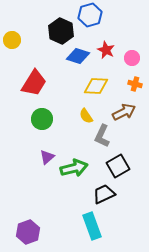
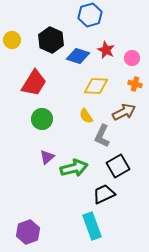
black hexagon: moved 10 px left, 9 px down
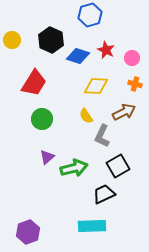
cyan rectangle: rotated 72 degrees counterclockwise
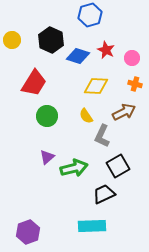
green circle: moved 5 px right, 3 px up
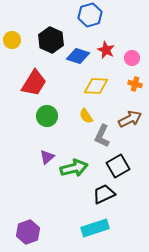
brown arrow: moved 6 px right, 7 px down
cyan rectangle: moved 3 px right, 2 px down; rotated 16 degrees counterclockwise
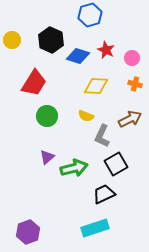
yellow semicircle: rotated 35 degrees counterclockwise
black square: moved 2 px left, 2 px up
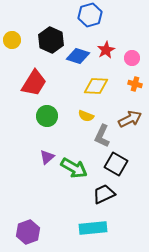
red star: rotated 18 degrees clockwise
black square: rotated 30 degrees counterclockwise
green arrow: rotated 44 degrees clockwise
cyan rectangle: moved 2 px left; rotated 12 degrees clockwise
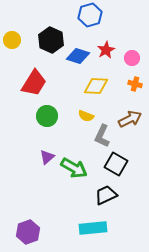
black trapezoid: moved 2 px right, 1 px down
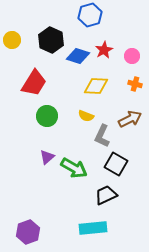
red star: moved 2 px left
pink circle: moved 2 px up
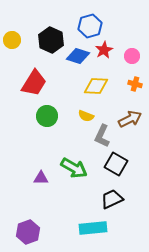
blue hexagon: moved 11 px down
purple triangle: moved 6 px left, 21 px down; rotated 42 degrees clockwise
black trapezoid: moved 6 px right, 4 px down
